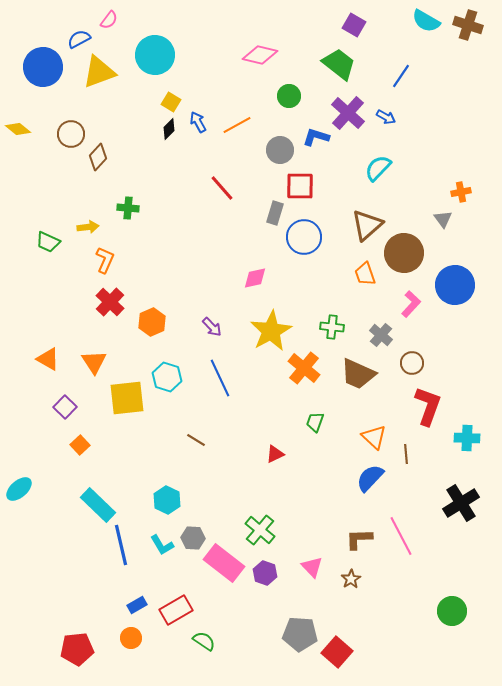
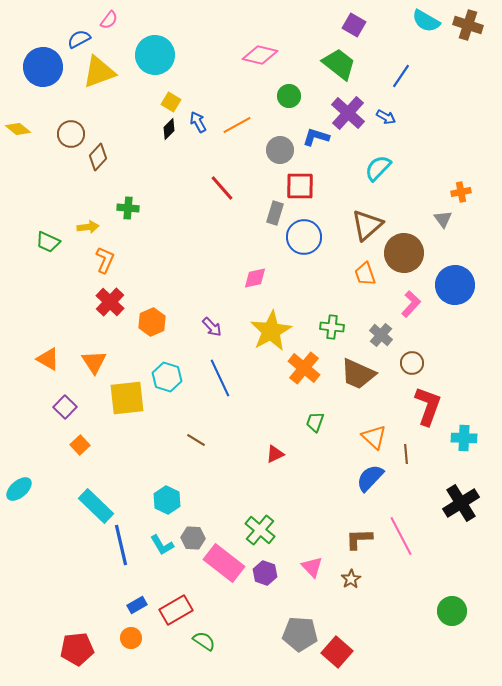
cyan cross at (467, 438): moved 3 px left
cyan rectangle at (98, 505): moved 2 px left, 1 px down
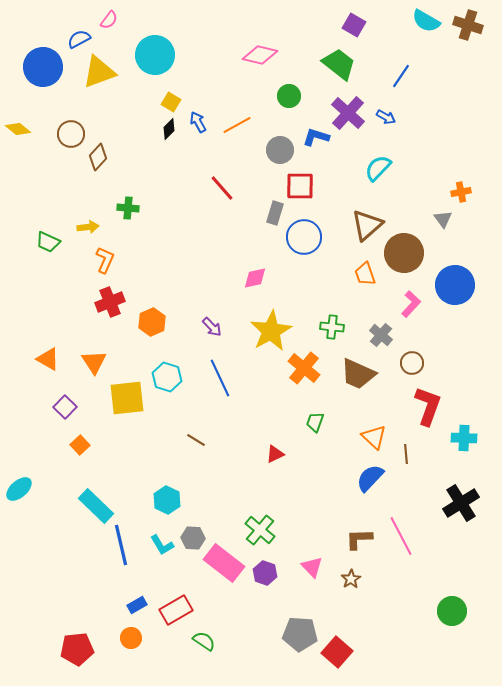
red cross at (110, 302): rotated 24 degrees clockwise
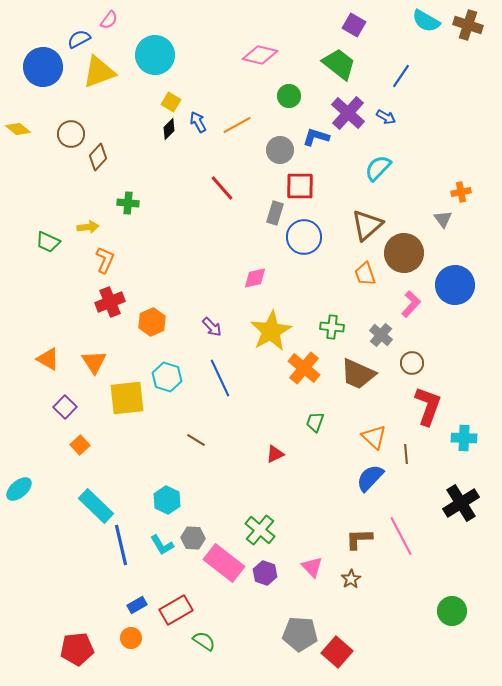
green cross at (128, 208): moved 5 px up
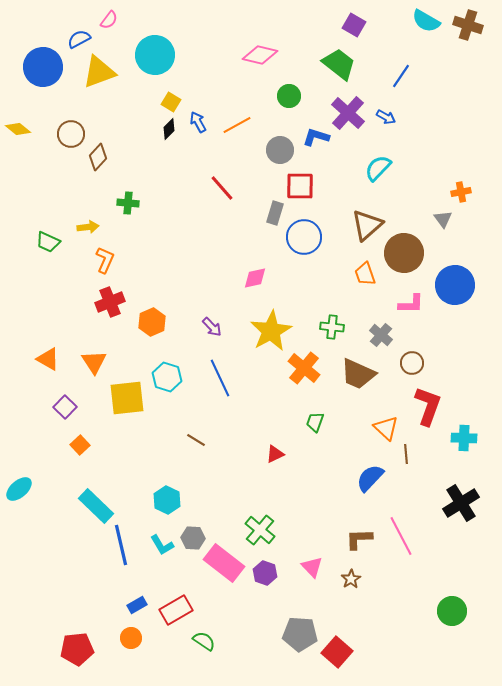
pink L-shape at (411, 304): rotated 48 degrees clockwise
orange triangle at (374, 437): moved 12 px right, 9 px up
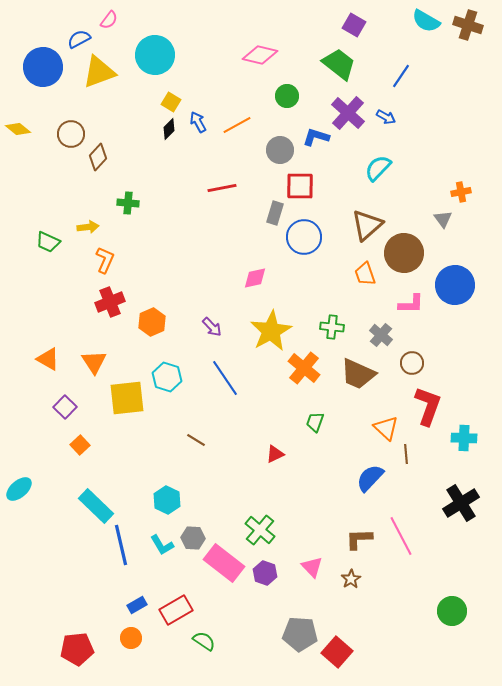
green circle at (289, 96): moved 2 px left
red line at (222, 188): rotated 60 degrees counterclockwise
blue line at (220, 378): moved 5 px right; rotated 9 degrees counterclockwise
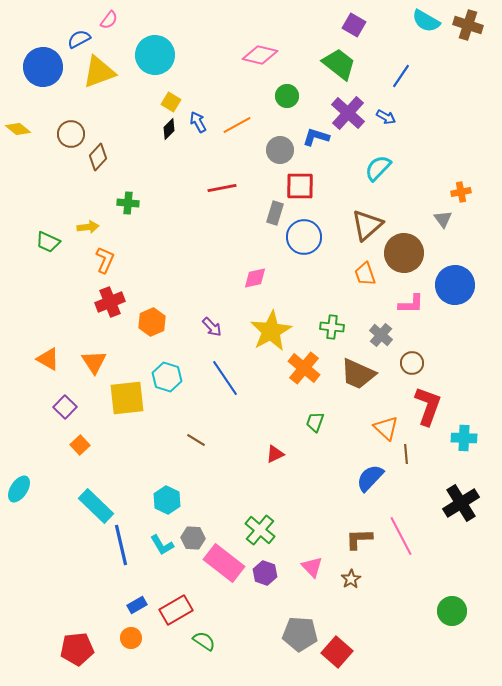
cyan ellipse at (19, 489): rotated 16 degrees counterclockwise
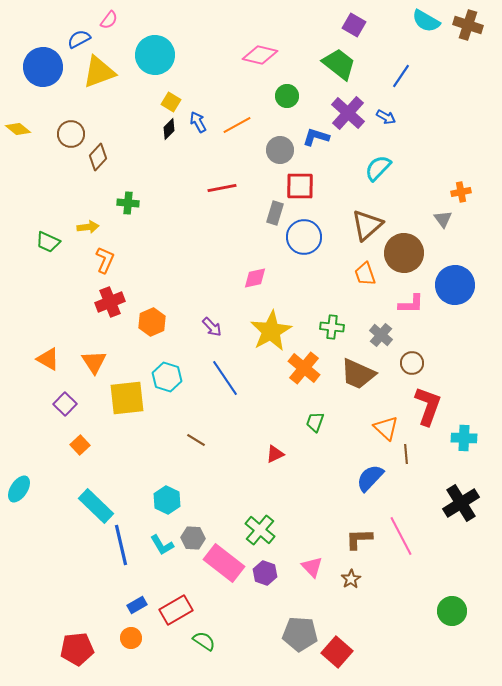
purple square at (65, 407): moved 3 px up
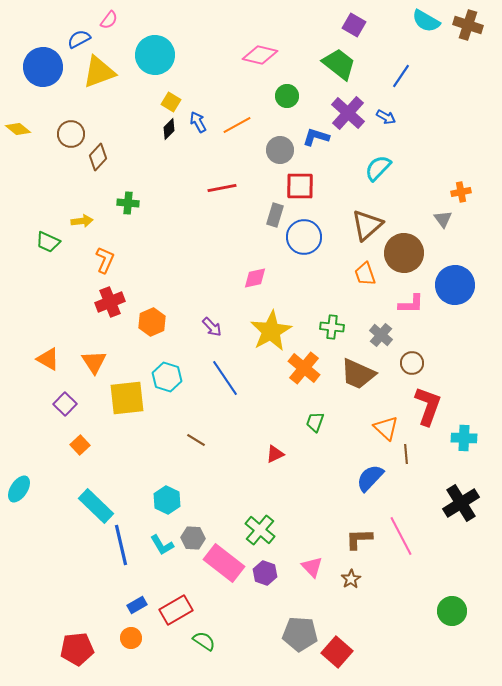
gray rectangle at (275, 213): moved 2 px down
yellow arrow at (88, 227): moved 6 px left, 6 px up
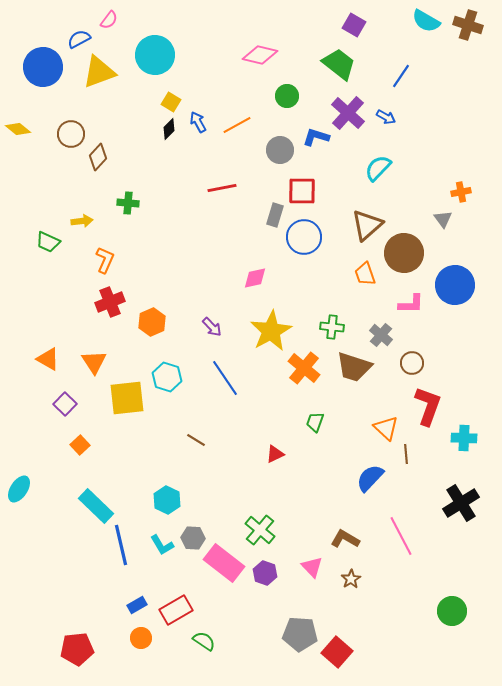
red square at (300, 186): moved 2 px right, 5 px down
brown trapezoid at (358, 374): moved 4 px left, 7 px up; rotated 6 degrees counterclockwise
brown L-shape at (359, 539): moved 14 px left; rotated 32 degrees clockwise
orange circle at (131, 638): moved 10 px right
